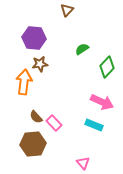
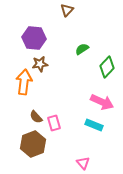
pink rectangle: rotated 28 degrees clockwise
brown hexagon: rotated 15 degrees counterclockwise
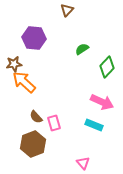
brown star: moved 26 px left
orange arrow: rotated 55 degrees counterclockwise
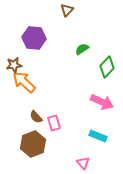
brown star: moved 1 px down
cyan rectangle: moved 4 px right, 11 px down
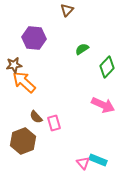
pink arrow: moved 1 px right, 3 px down
cyan rectangle: moved 24 px down
brown hexagon: moved 10 px left, 3 px up
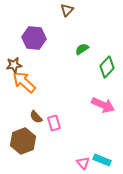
cyan rectangle: moved 4 px right
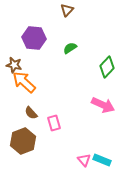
green semicircle: moved 12 px left, 1 px up
brown star: rotated 21 degrees clockwise
brown semicircle: moved 5 px left, 4 px up
pink triangle: moved 1 px right, 3 px up
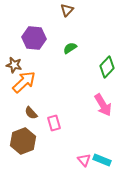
orange arrow: rotated 95 degrees clockwise
pink arrow: rotated 35 degrees clockwise
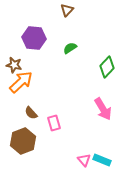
orange arrow: moved 3 px left
pink arrow: moved 4 px down
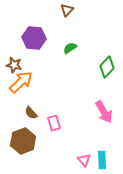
pink arrow: moved 1 px right, 3 px down
cyan rectangle: rotated 66 degrees clockwise
